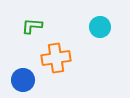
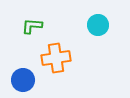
cyan circle: moved 2 px left, 2 px up
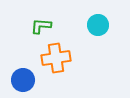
green L-shape: moved 9 px right
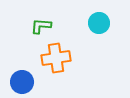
cyan circle: moved 1 px right, 2 px up
blue circle: moved 1 px left, 2 px down
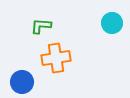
cyan circle: moved 13 px right
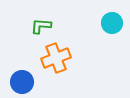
orange cross: rotated 12 degrees counterclockwise
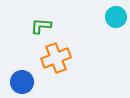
cyan circle: moved 4 px right, 6 px up
